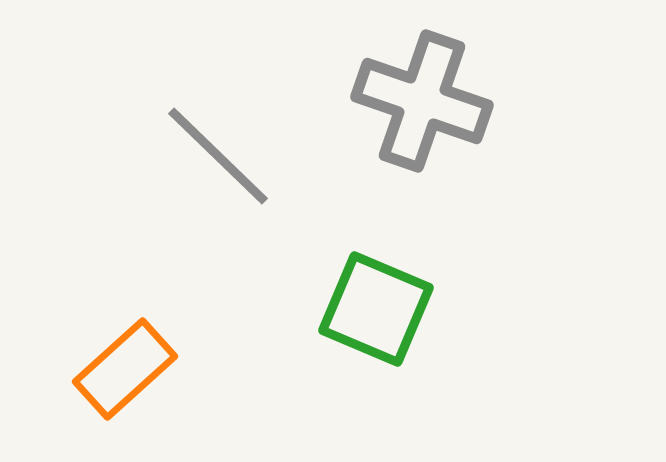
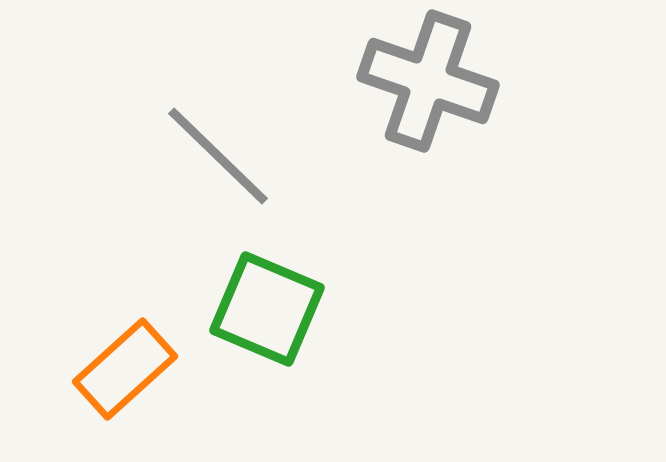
gray cross: moved 6 px right, 20 px up
green square: moved 109 px left
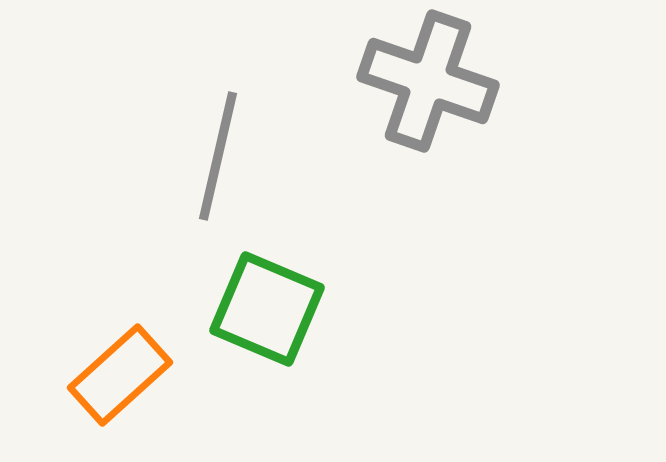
gray line: rotated 59 degrees clockwise
orange rectangle: moved 5 px left, 6 px down
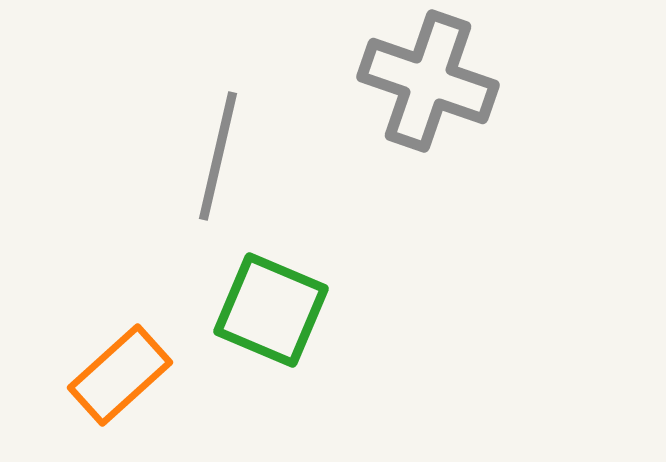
green square: moved 4 px right, 1 px down
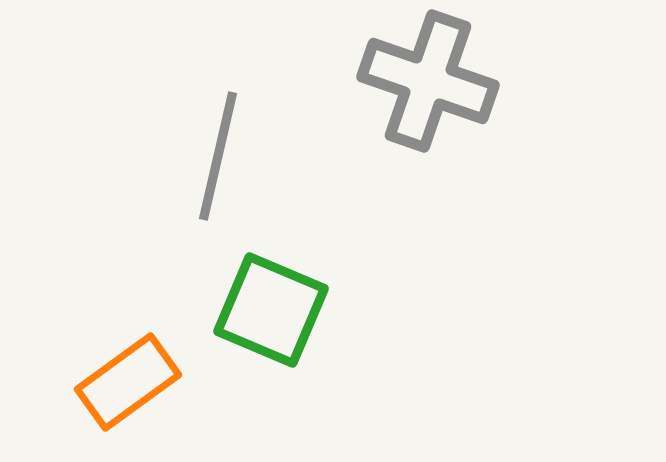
orange rectangle: moved 8 px right, 7 px down; rotated 6 degrees clockwise
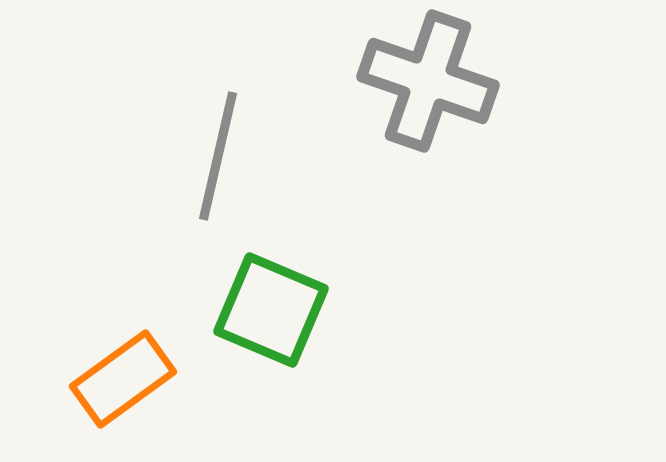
orange rectangle: moved 5 px left, 3 px up
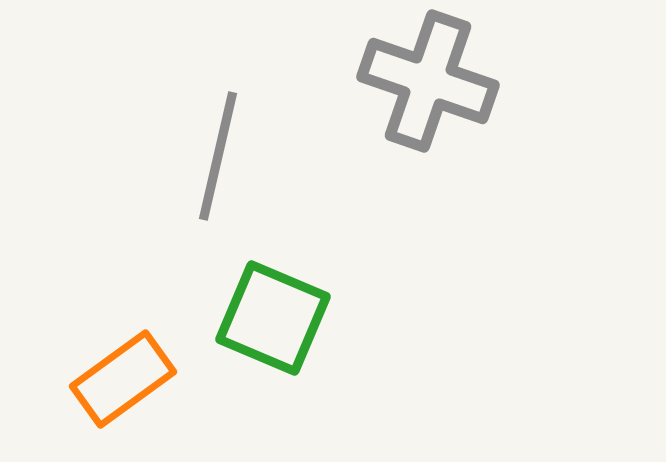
green square: moved 2 px right, 8 px down
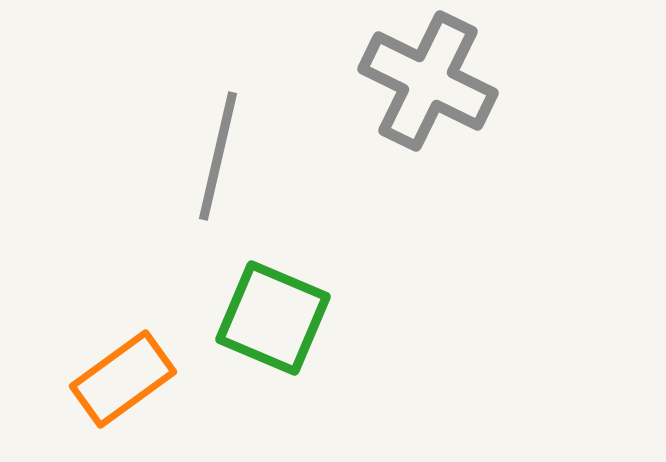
gray cross: rotated 7 degrees clockwise
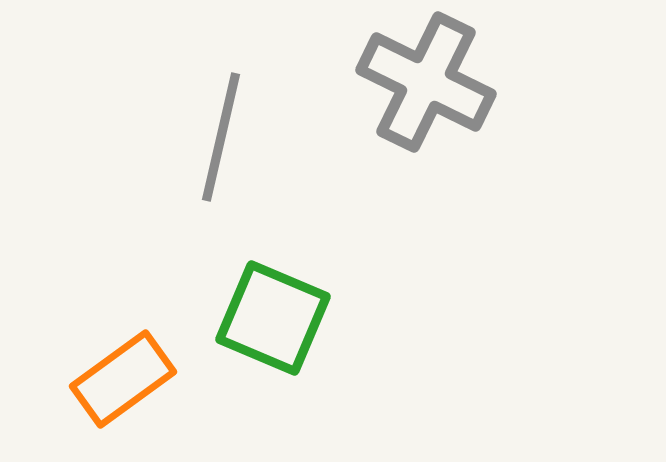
gray cross: moved 2 px left, 1 px down
gray line: moved 3 px right, 19 px up
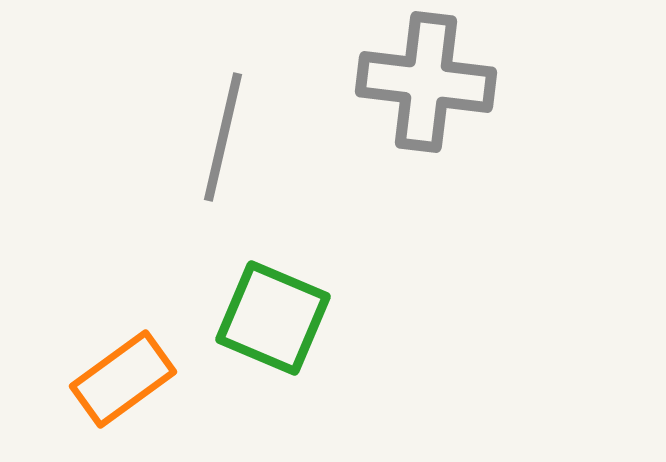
gray cross: rotated 19 degrees counterclockwise
gray line: moved 2 px right
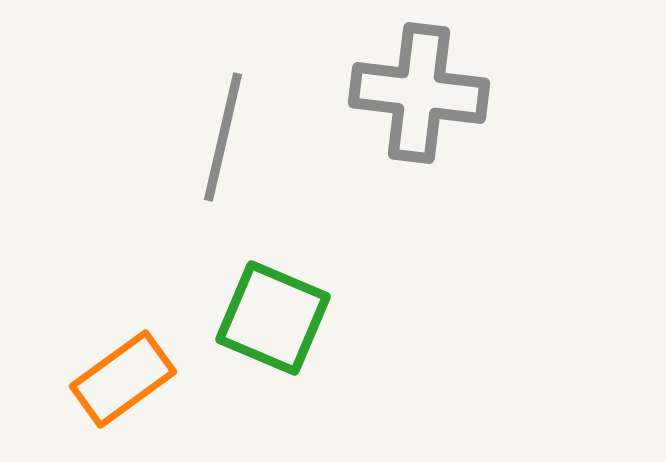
gray cross: moved 7 px left, 11 px down
